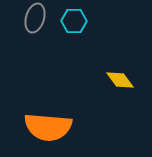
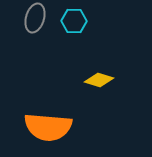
yellow diamond: moved 21 px left; rotated 36 degrees counterclockwise
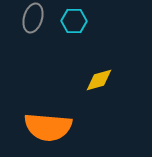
gray ellipse: moved 2 px left
yellow diamond: rotated 32 degrees counterclockwise
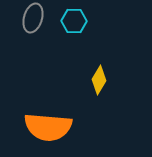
yellow diamond: rotated 44 degrees counterclockwise
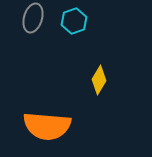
cyan hexagon: rotated 20 degrees counterclockwise
orange semicircle: moved 1 px left, 1 px up
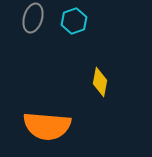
yellow diamond: moved 1 px right, 2 px down; rotated 20 degrees counterclockwise
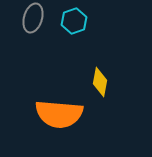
orange semicircle: moved 12 px right, 12 px up
